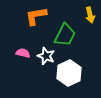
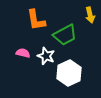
orange L-shape: moved 4 px down; rotated 90 degrees counterclockwise
green trapezoid: rotated 35 degrees clockwise
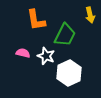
green trapezoid: rotated 35 degrees counterclockwise
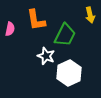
pink semicircle: moved 13 px left, 24 px up; rotated 88 degrees clockwise
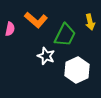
yellow arrow: moved 7 px down
orange L-shape: rotated 40 degrees counterclockwise
white hexagon: moved 8 px right, 3 px up
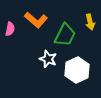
white star: moved 2 px right, 3 px down
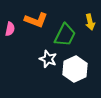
orange L-shape: rotated 20 degrees counterclockwise
white hexagon: moved 2 px left, 1 px up
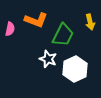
green trapezoid: moved 2 px left
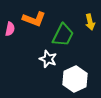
orange L-shape: moved 2 px left, 1 px up
white hexagon: moved 10 px down
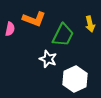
yellow arrow: moved 2 px down
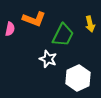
white hexagon: moved 3 px right, 1 px up
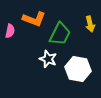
pink semicircle: moved 2 px down
green trapezoid: moved 3 px left, 1 px up
white hexagon: moved 9 px up; rotated 25 degrees counterclockwise
